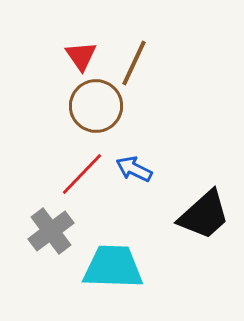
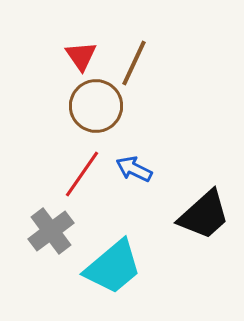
red line: rotated 9 degrees counterclockwise
cyan trapezoid: rotated 138 degrees clockwise
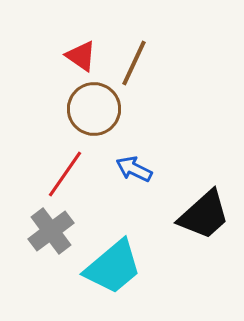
red triangle: rotated 20 degrees counterclockwise
brown circle: moved 2 px left, 3 px down
red line: moved 17 px left
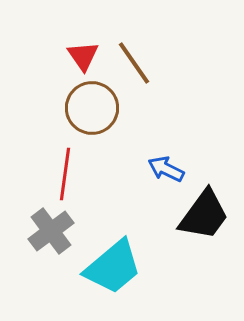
red triangle: moved 2 px right; rotated 20 degrees clockwise
brown line: rotated 60 degrees counterclockwise
brown circle: moved 2 px left, 1 px up
blue arrow: moved 32 px right
red line: rotated 27 degrees counterclockwise
black trapezoid: rotated 12 degrees counterclockwise
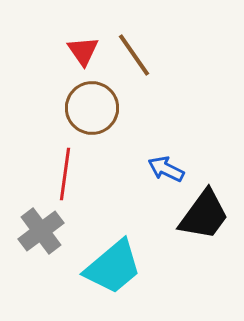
red triangle: moved 5 px up
brown line: moved 8 px up
gray cross: moved 10 px left
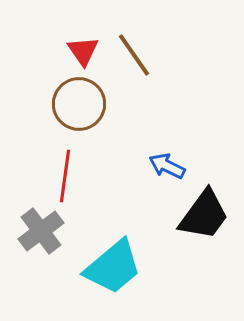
brown circle: moved 13 px left, 4 px up
blue arrow: moved 1 px right, 3 px up
red line: moved 2 px down
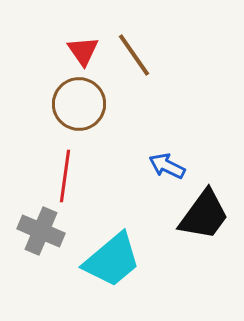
gray cross: rotated 30 degrees counterclockwise
cyan trapezoid: moved 1 px left, 7 px up
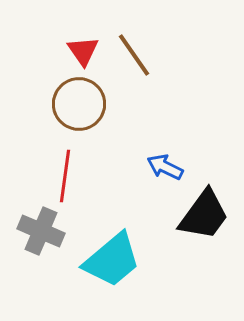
blue arrow: moved 2 px left, 1 px down
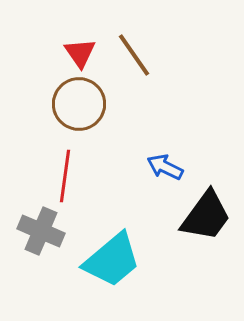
red triangle: moved 3 px left, 2 px down
black trapezoid: moved 2 px right, 1 px down
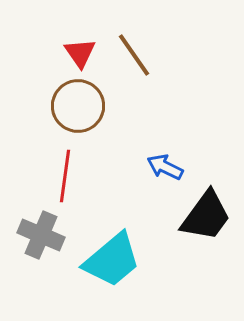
brown circle: moved 1 px left, 2 px down
gray cross: moved 4 px down
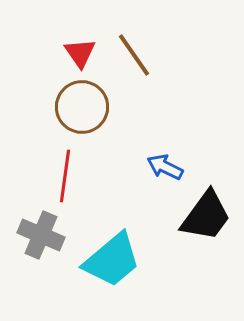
brown circle: moved 4 px right, 1 px down
